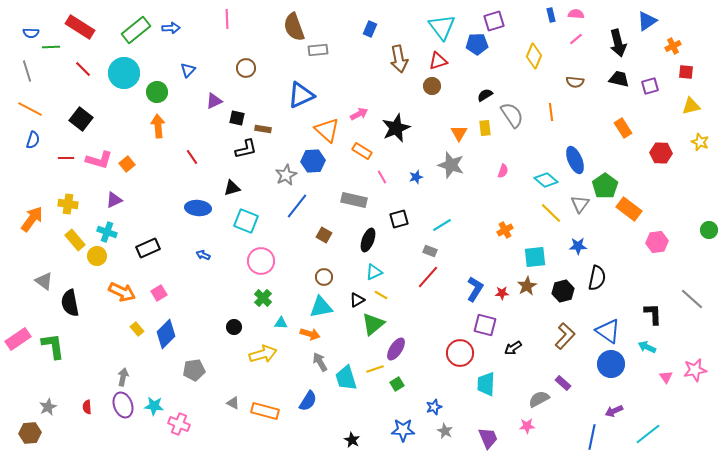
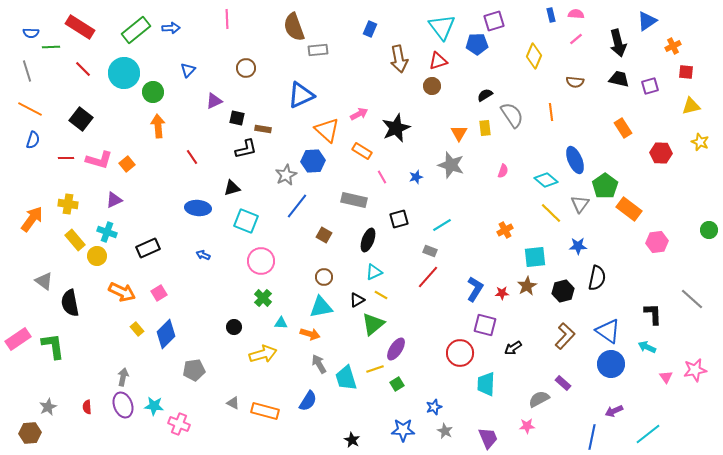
green circle at (157, 92): moved 4 px left
gray arrow at (320, 362): moved 1 px left, 2 px down
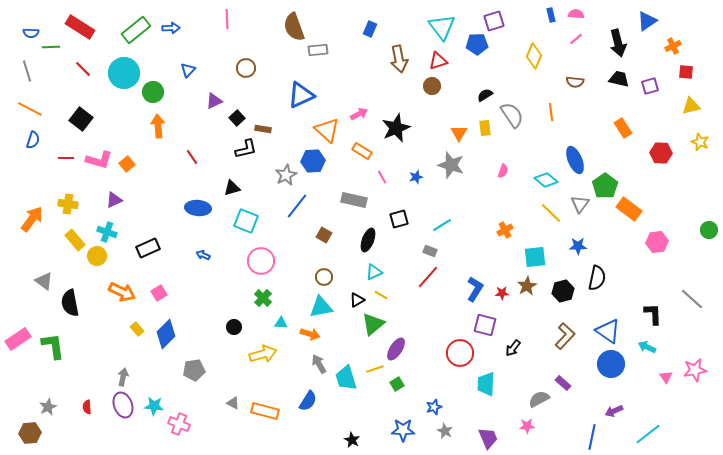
black square at (237, 118): rotated 35 degrees clockwise
black arrow at (513, 348): rotated 18 degrees counterclockwise
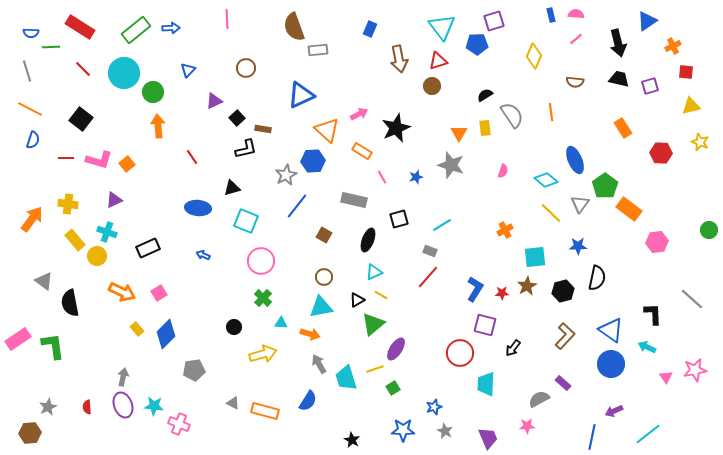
blue triangle at (608, 331): moved 3 px right, 1 px up
green square at (397, 384): moved 4 px left, 4 px down
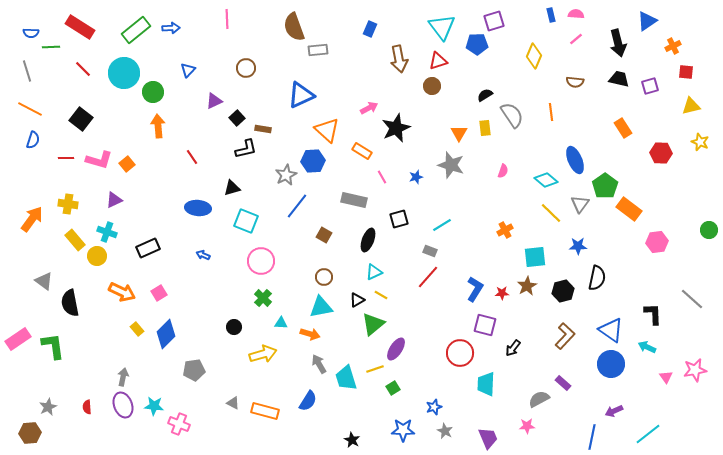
pink arrow at (359, 114): moved 10 px right, 6 px up
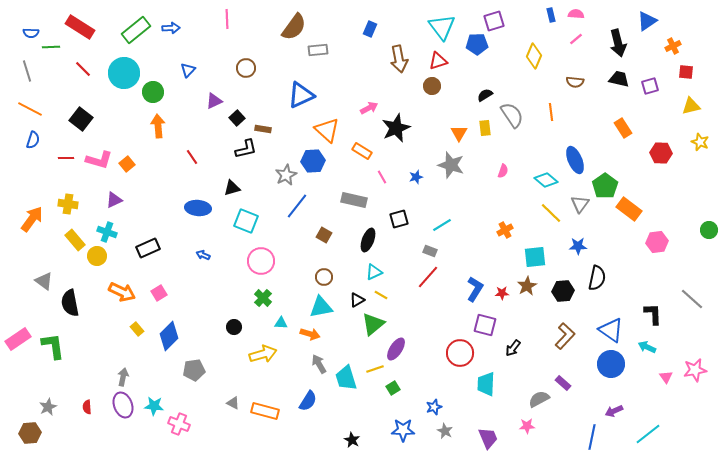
brown semicircle at (294, 27): rotated 124 degrees counterclockwise
black hexagon at (563, 291): rotated 10 degrees clockwise
blue diamond at (166, 334): moved 3 px right, 2 px down
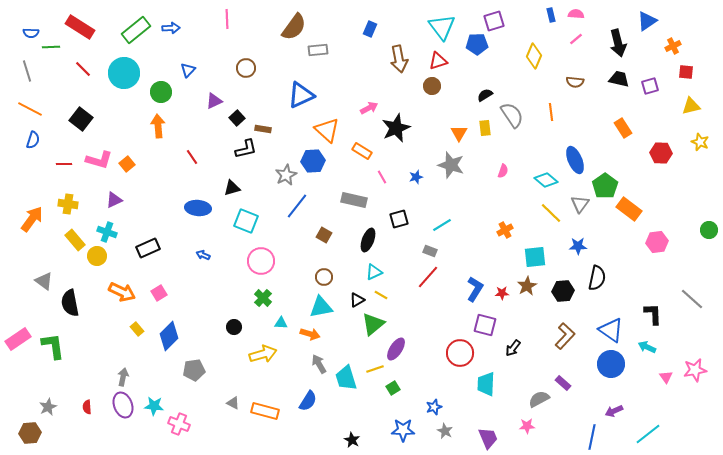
green circle at (153, 92): moved 8 px right
red line at (66, 158): moved 2 px left, 6 px down
